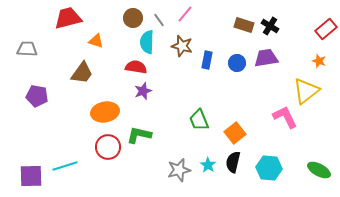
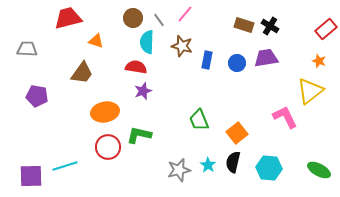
yellow triangle: moved 4 px right
orange square: moved 2 px right
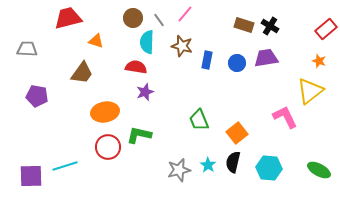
purple star: moved 2 px right, 1 px down
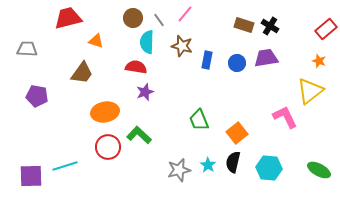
green L-shape: rotated 30 degrees clockwise
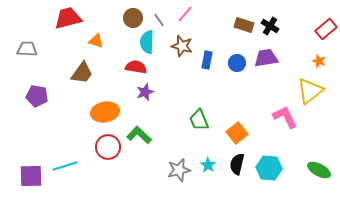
black semicircle: moved 4 px right, 2 px down
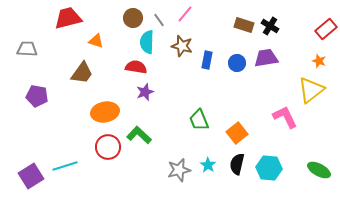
yellow triangle: moved 1 px right, 1 px up
purple square: rotated 30 degrees counterclockwise
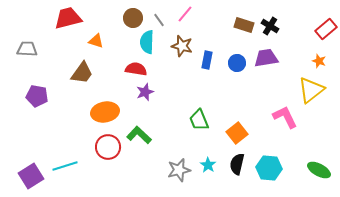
red semicircle: moved 2 px down
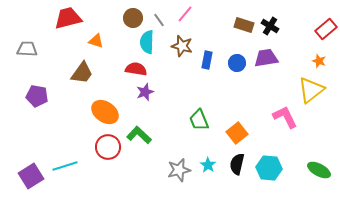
orange ellipse: rotated 44 degrees clockwise
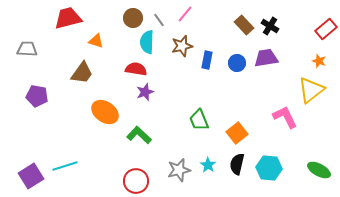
brown rectangle: rotated 30 degrees clockwise
brown star: rotated 30 degrees counterclockwise
red circle: moved 28 px right, 34 px down
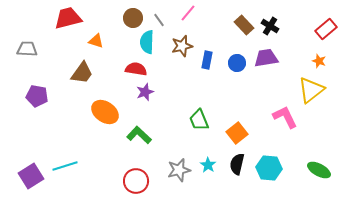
pink line: moved 3 px right, 1 px up
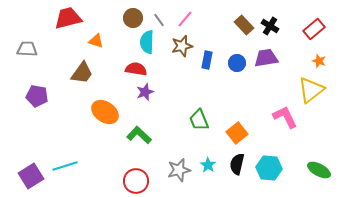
pink line: moved 3 px left, 6 px down
red rectangle: moved 12 px left
